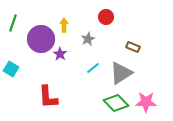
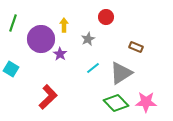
brown rectangle: moved 3 px right
red L-shape: rotated 130 degrees counterclockwise
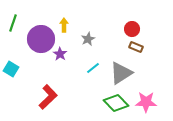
red circle: moved 26 px right, 12 px down
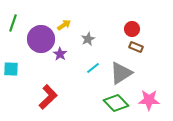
yellow arrow: rotated 56 degrees clockwise
cyan square: rotated 28 degrees counterclockwise
pink star: moved 3 px right, 2 px up
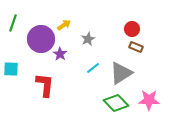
red L-shape: moved 3 px left, 12 px up; rotated 40 degrees counterclockwise
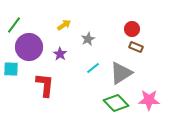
green line: moved 1 px right, 2 px down; rotated 18 degrees clockwise
purple circle: moved 12 px left, 8 px down
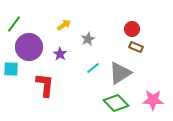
green line: moved 1 px up
gray triangle: moved 1 px left
pink star: moved 4 px right
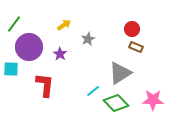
cyan line: moved 23 px down
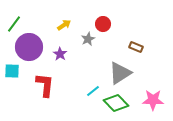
red circle: moved 29 px left, 5 px up
cyan square: moved 1 px right, 2 px down
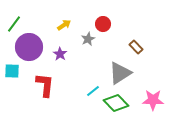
brown rectangle: rotated 24 degrees clockwise
